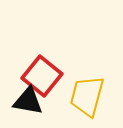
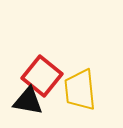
yellow trapezoid: moved 7 px left, 6 px up; rotated 21 degrees counterclockwise
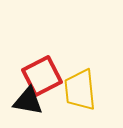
red square: rotated 24 degrees clockwise
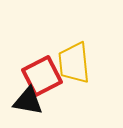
yellow trapezoid: moved 6 px left, 27 px up
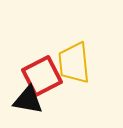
black triangle: moved 1 px up
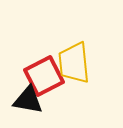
red square: moved 2 px right
